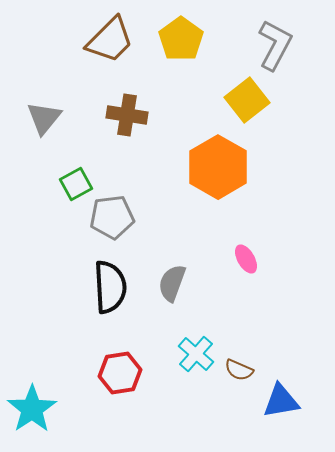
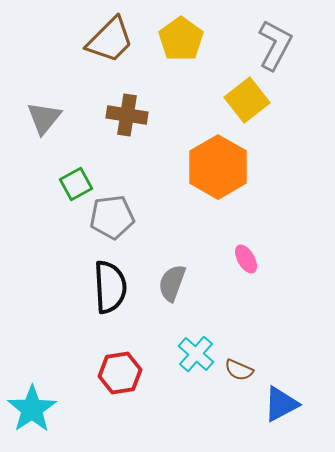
blue triangle: moved 3 px down; rotated 18 degrees counterclockwise
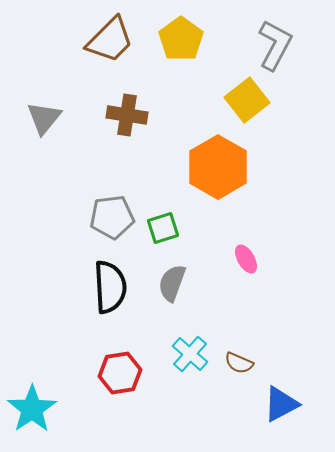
green square: moved 87 px right, 44 px down; rotated 12 degrees clockwise
cyan cross: moved 6 px left
brown semicircle: moved 7 px up
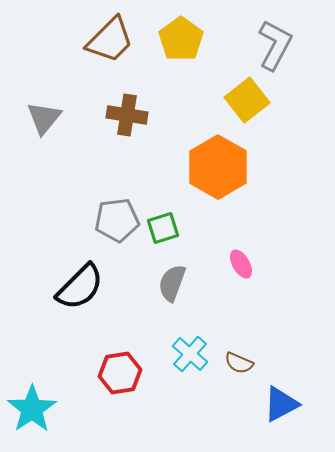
gray pentagon: moved 5 px right, 3 px down
pink ellipse: moved 5 px left, 5 px down
black semicircle: moved 30 px left; rotated 48 degrees clockwise
